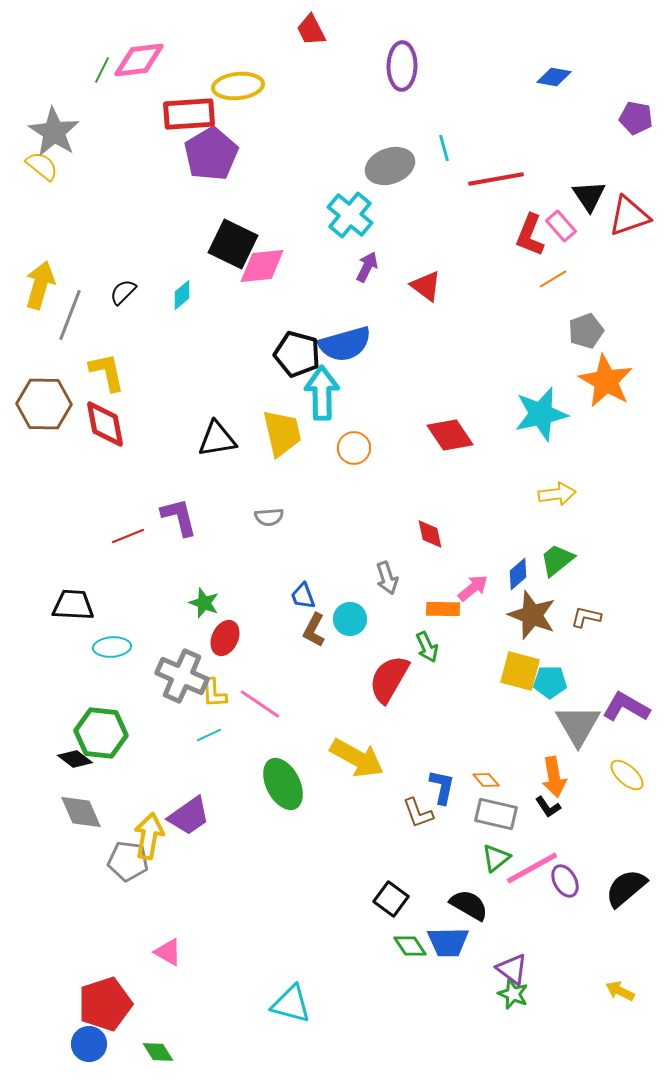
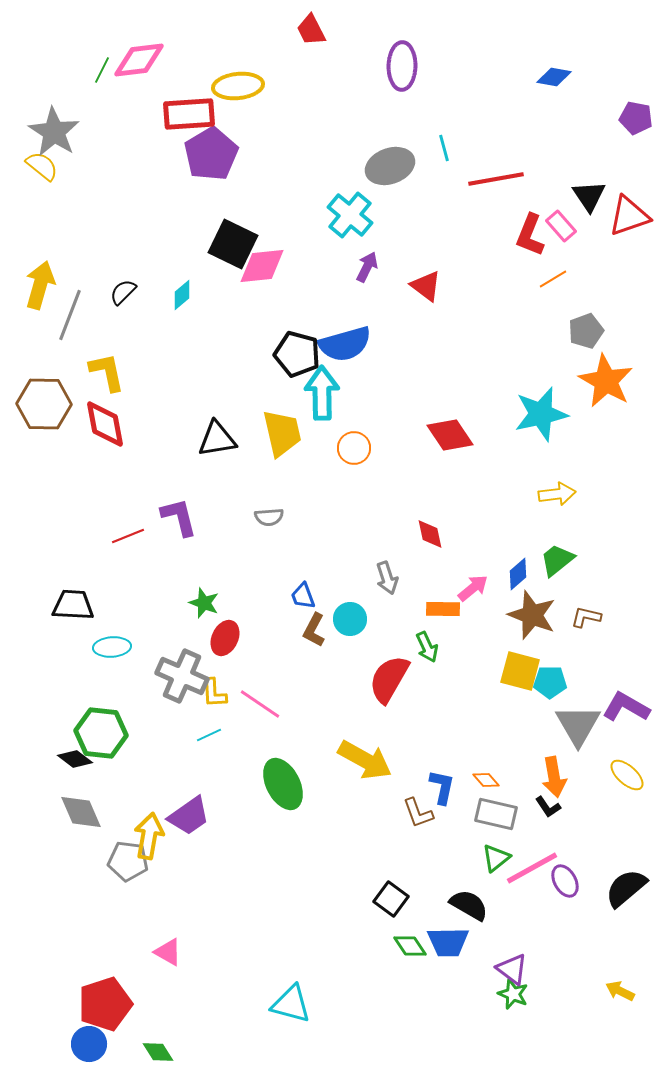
yellow arrow at (357, 758): moved 8 px right, 2 px down
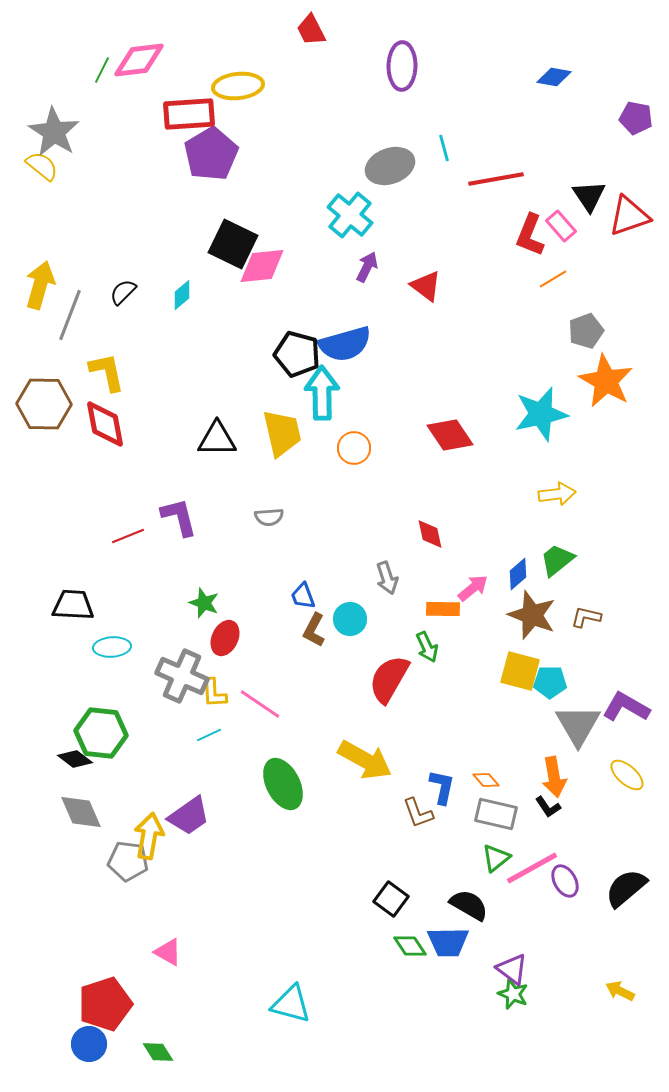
black triangle at (217, 439): rotated 9 degrees clockwise
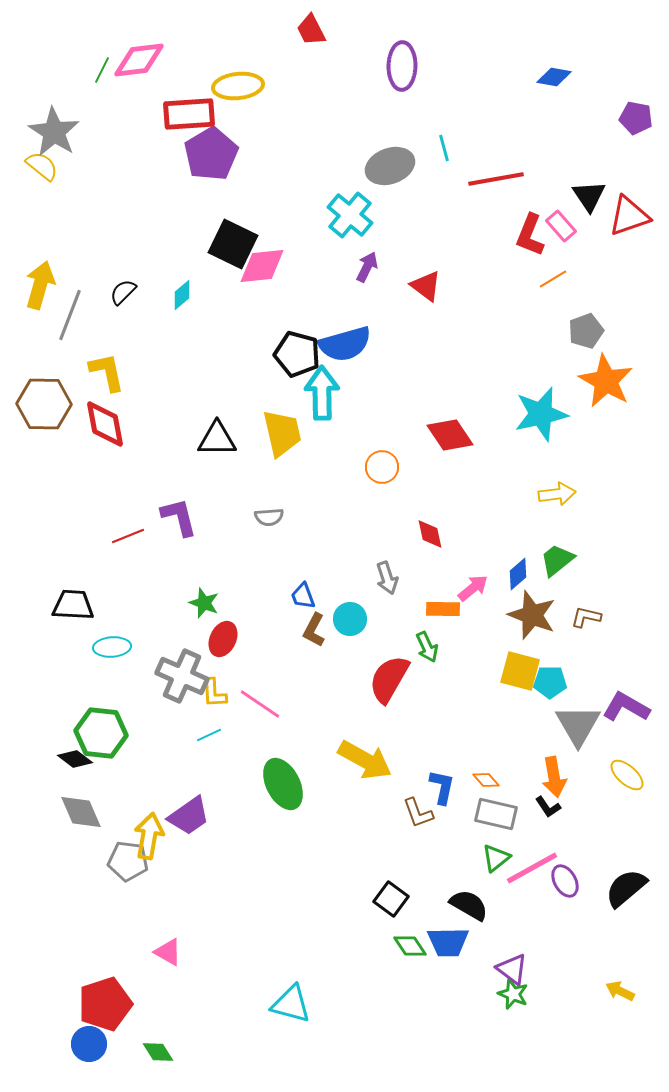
orange circle at (354, 448): moved 28 px right, 19 px down
red ellipse at (225, 638): moved 2 px left, 1 px down
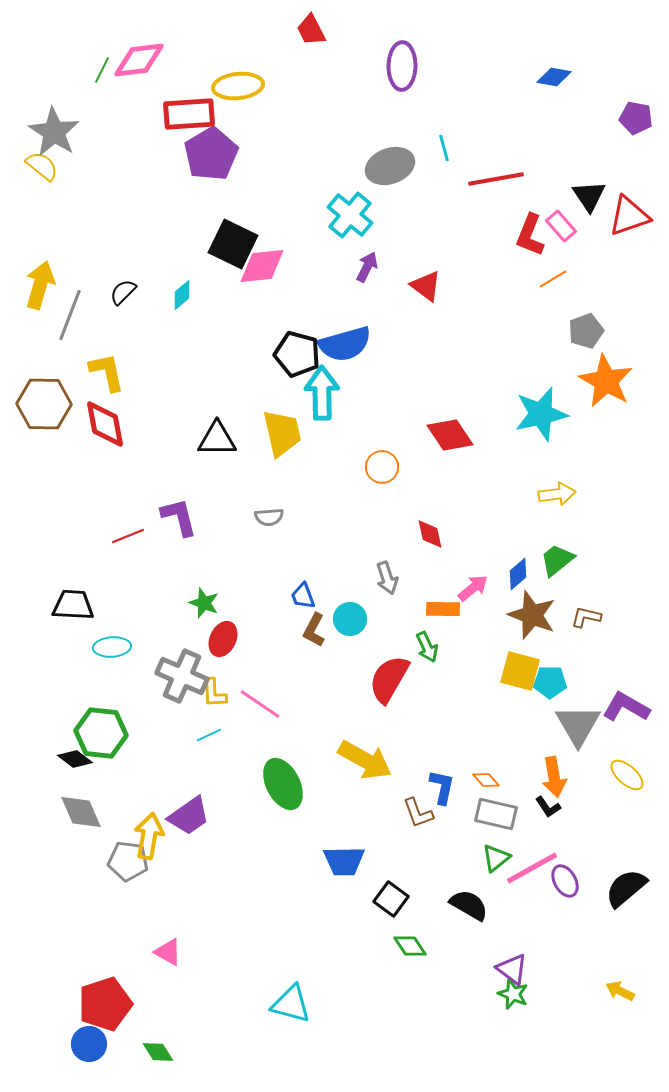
blue trapezoid at (448, 942): moved 104 px left, 81 px up
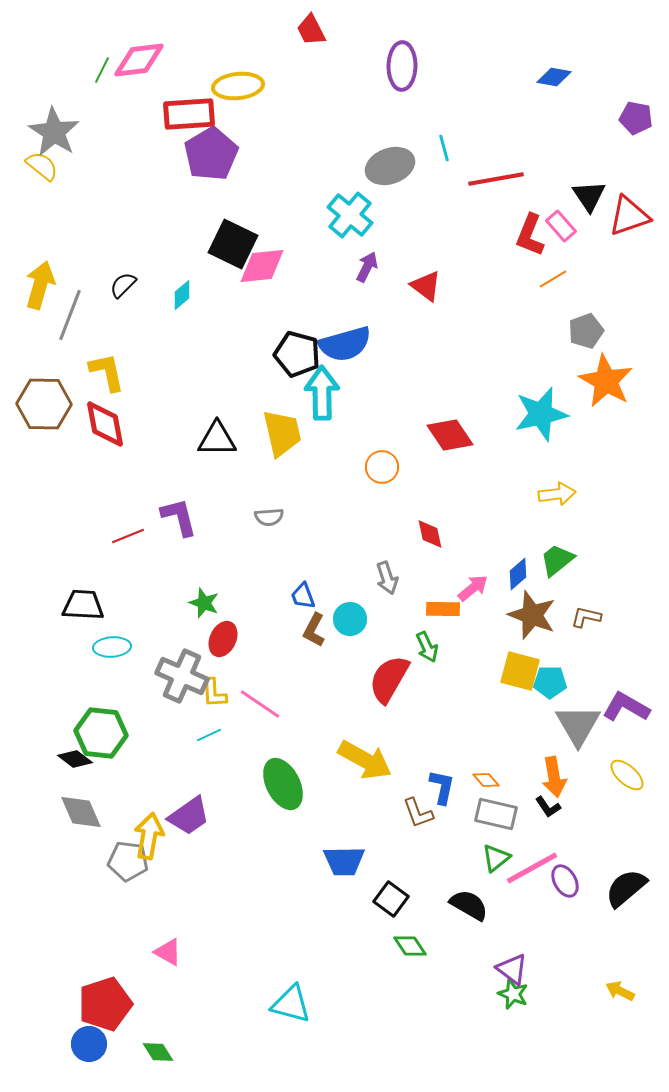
black semicircle at (123, 292): moved 7 px up
black trapezoid at (73, 605): moved 10 px right
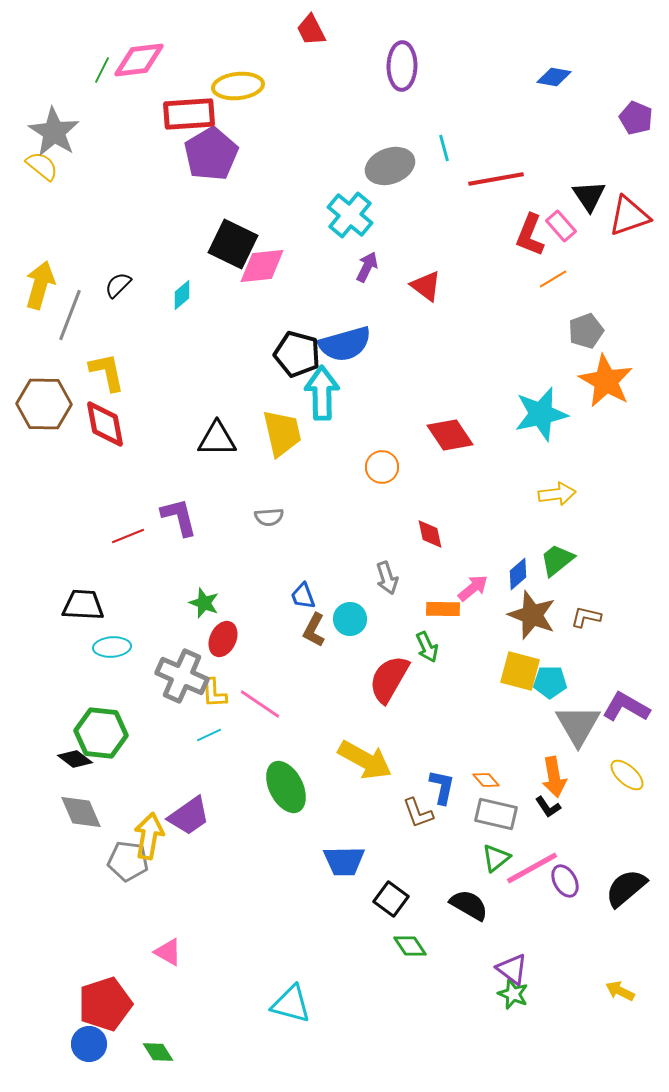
purple pentagon at (636, 118): rotated 12 degrees clockwise
black semicircle at (123, 285): moved 5 px left
green ellipse at (283, 784): moved 3 px right, 3 px down
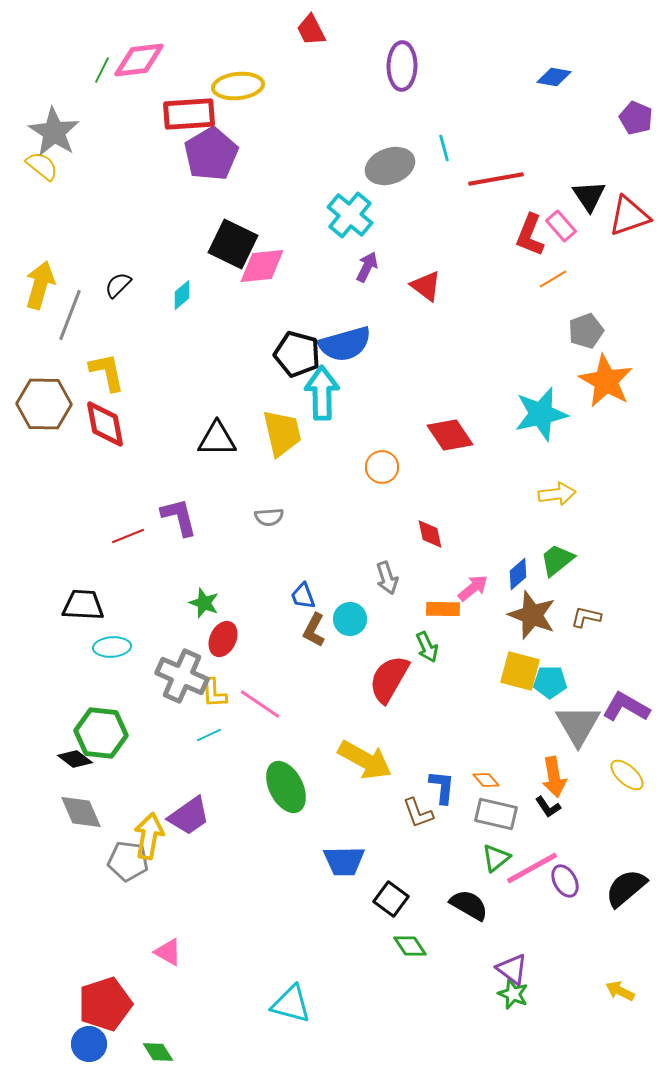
blue L-shape at (442, 787): rotated 6 degrees counterclockwise
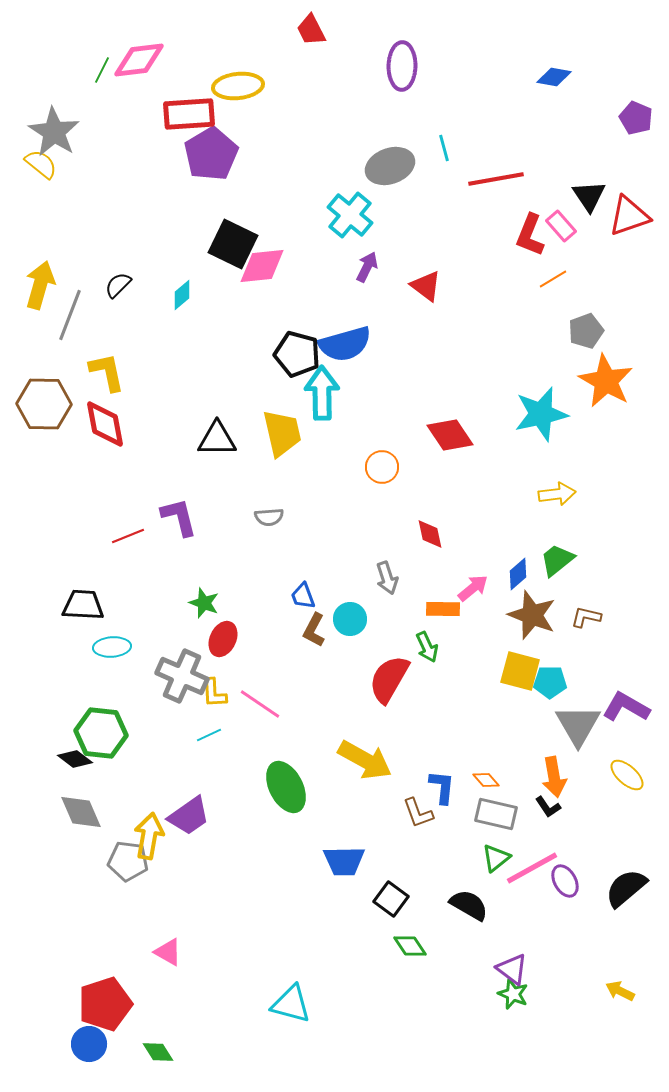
yellow semicircle at (42, 166): moved 1 px left, 2 px up
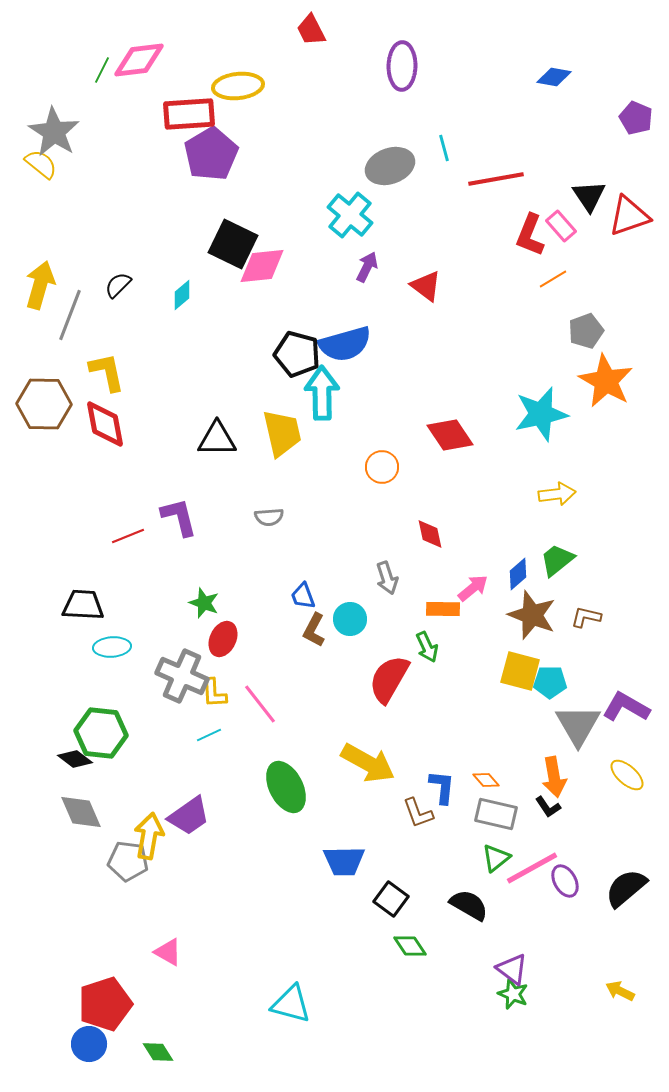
pink line at (260, 704): rotated 18 degrees clockwise
yellow arrow at (365, 760): moved 3 px right, 3 px down
